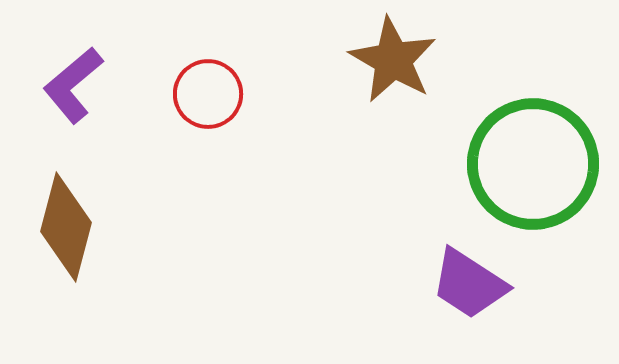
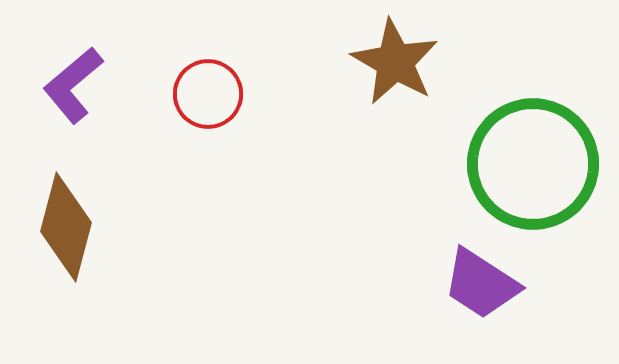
brown star: moved 2 px right, 2 px down
purple trapezoid: moved 12 px right
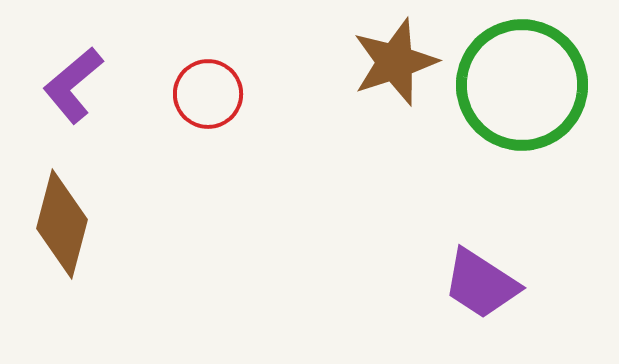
brown star: rotated 24 degrees clockwise
green circle: moved 11 px left, 79 px up
brown diamond: moved 4 px left, 3 px up
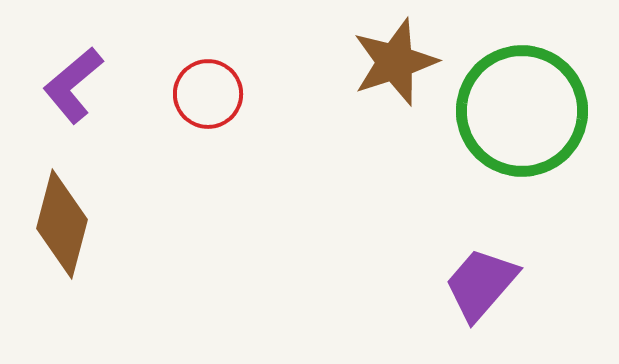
green circle: moved 26 px down
purple trapezoid: rotated 98 degrees clockwise
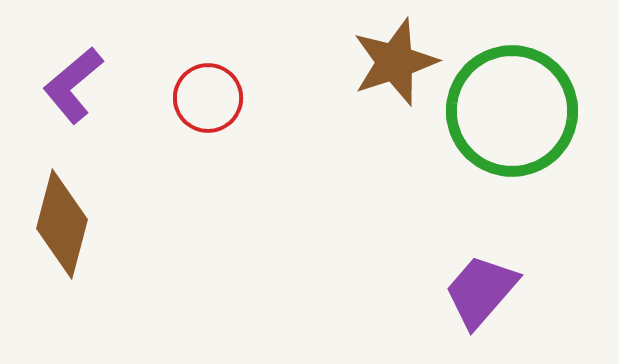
red circle: moved 4 px down
green circle: moved 10 px left
purple trapezoid: moved 7 px down
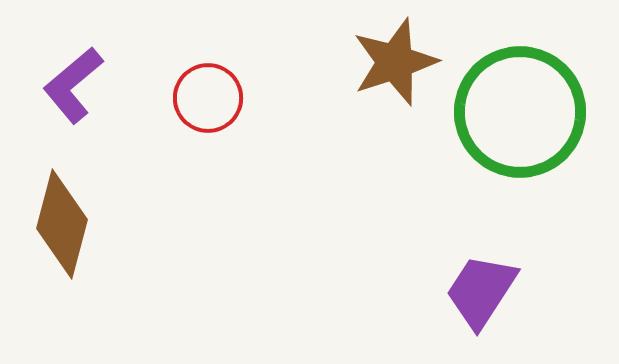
green circle: moved 8 px right, 1 px down
purple trapezoid: rotated 8 degrees counterclockwise
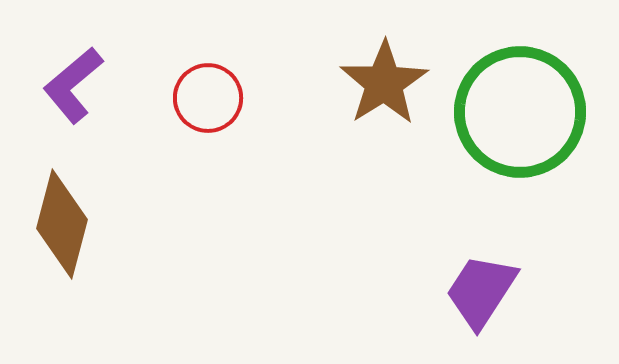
brown star: moved 11 px left, 21 px down; rotated 14 degrees counterclockwise
